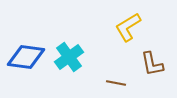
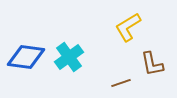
brown line: moved 5 px right; rotated 30 degrees counterclockwise
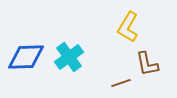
yellow L-shape: rotated 28 degrees counterclockwise
blue diamond: rotated 9 degrees counterclockwise
brown L-shape: moved 5 px left
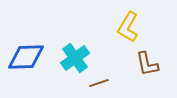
cyan cross: moved 6 px right, 1 px down
brown line: moved 22 px left
